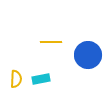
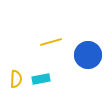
yellow line: rotated 15 degrees counterclockwise
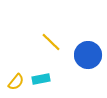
yellow line: rotated 60 degrees clockwise
yellow semicircle: moved 3 px down; rotated 36 degrees clockwise
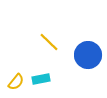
yellow line: moved 2 px left
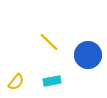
cyan rectangle: moved 11 px right, 2 px down
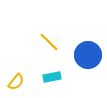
cyan rectangle: moved 4 px up
